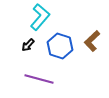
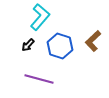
brown L-shape: moved 1 px right
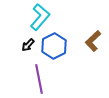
blue hexagon: moved 6 px left; rotated 15 degrees clockwise
purple line: rotated 64 degrees clockwise
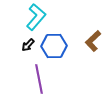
cyan L-shape: moved 4 px left
blue hexagon: rotated 25 degrees clockwise
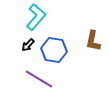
brown L-shape: rotated 35 degrees counterclockwise
blue hexagon: moved 4 px down; rotated 10 degrees clockwise
purple line: rotated 48 degrees counterclockwise
